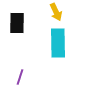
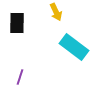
cyan rectangle: moved 16 px right, 4 px down; rotated 52 degrees counterclockwise
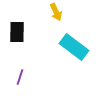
black rectangle: moved 9 px down
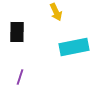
cyan rectangle: rotated 48 degrees counterclockwise
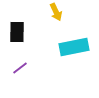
purple line: moved 9 px up; rotated 35 degrees clockwise
